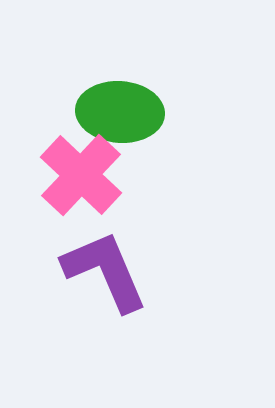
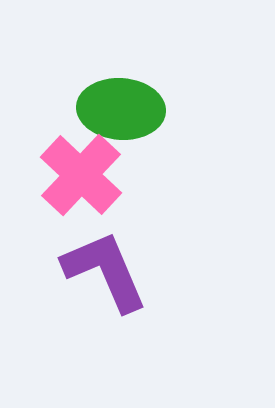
green ellipse: moved 1 px right, 3 px up
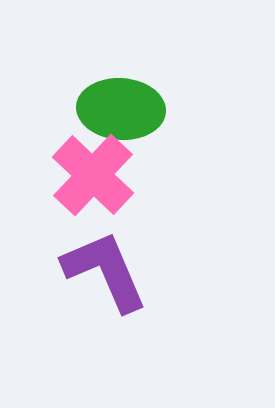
pink cross: moved 12 px right
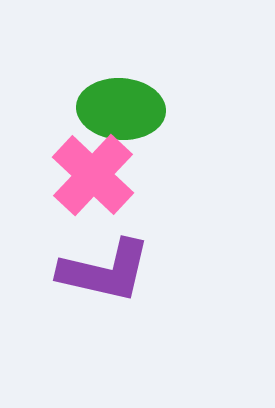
purple L-shape: rotated 126 degrees clockwise
